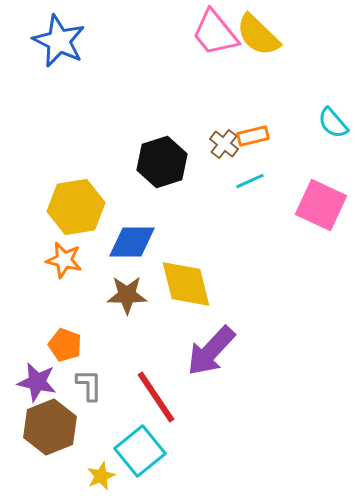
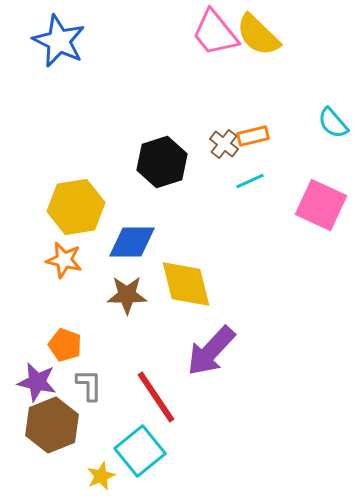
brown hexagon: moved 2 px right, 2 px up
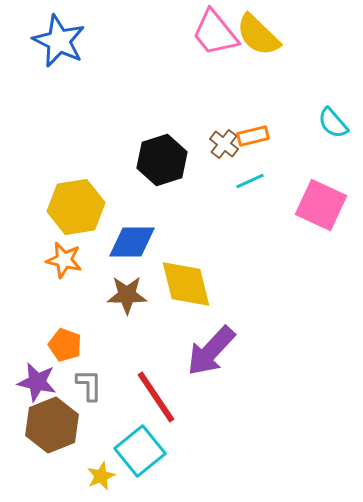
black hexagon: moved 2 px up
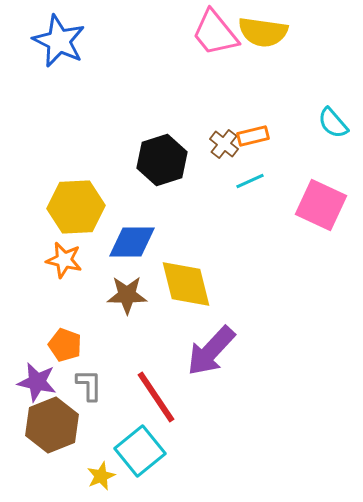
yellow semicircle: moved 5 px right, 3 px up; rotated 36 degrees counterclockwise
yellow hexagon: rotated 6 degrees clockwise
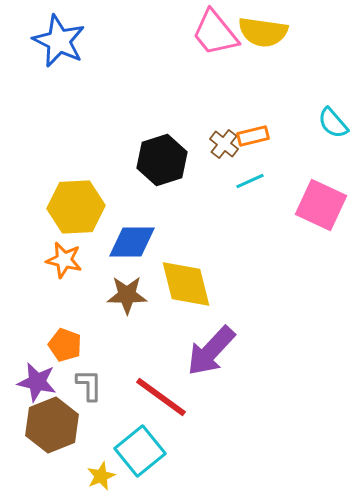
red line: moved 5 px right; rotated 20 degrees counterclockwise
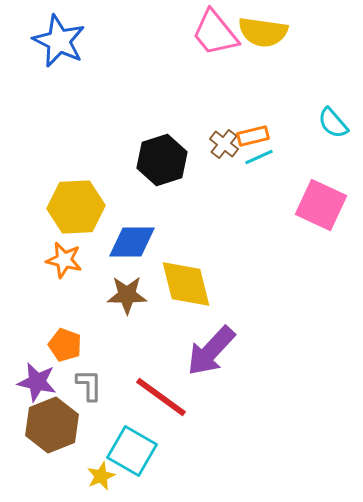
cyan line: moved 9 px right, 24 px up
cyan square: moved 8 px left; rotated 21 degrees counterclockwise
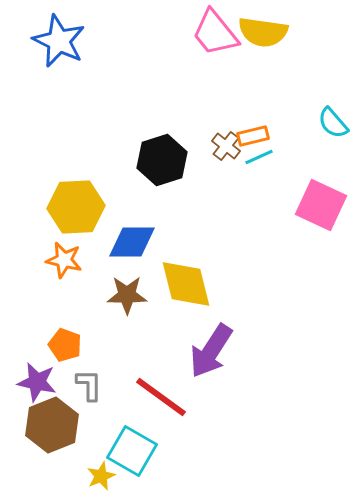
brown cross: moved 2 px right, 2 px down
purple arrow: rotated 10 degrees counterclockwise
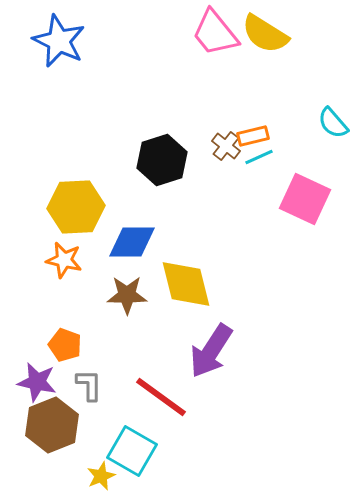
yellow semicircle: moved 2 px right, 2 px down; rotated 24 degrees clockwise
pink square: moved 16 px left, 6 px up
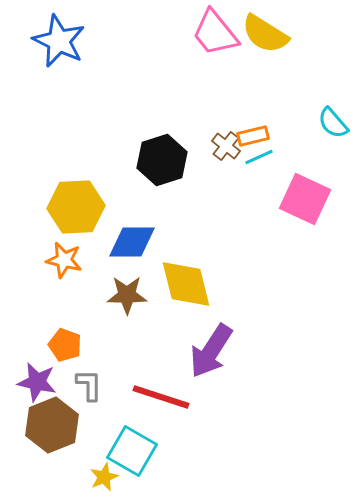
red line: rotated 18 degrees counterclockwise
yellow star: moved 3 px right, 1 px down
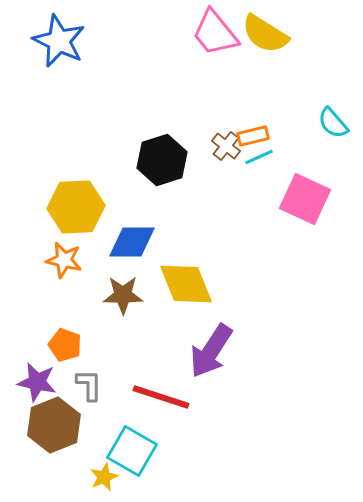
yellow diamond: rotated 8 degrees counterclockwise
brown star: moved 4 px left
brown hexagon: moved 2 px right
